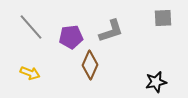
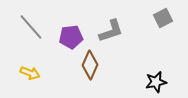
gray square: rotated 24 degrees counterclockwise
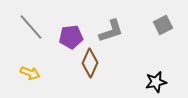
gray square: moved 7 px down
brown diamond: moved 2 px up
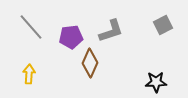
yellow arrow: moved 1 px left, 1 px down; rotated 108 degrees counterclockwise
black star: rotated 10 degrees clockwise
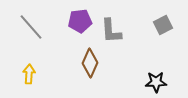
gray L-shape: rotated 104 degrees clockwise
purple pentagon: moved 9 px right, 16 px up
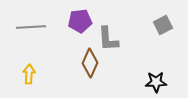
gray line: rotated 52 degrees counterclockwise
gray L-shape: moved 3 px left, 8 px down
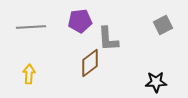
brown diamond: rotated 28 degrees clockwise
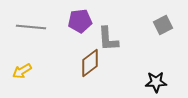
gray line: rotated 8 degrees clockwise
yellow arrow: moved 7 px left, 3 px up; rotated 126 degrees counterclockwise
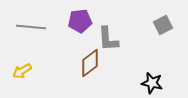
black star: moved 4 px left, 1 px down; rotated 15 degrees clockwise
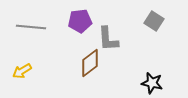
gray square: moved 9 px left, 4 px up; rotated 30 degrees counterclockwise
